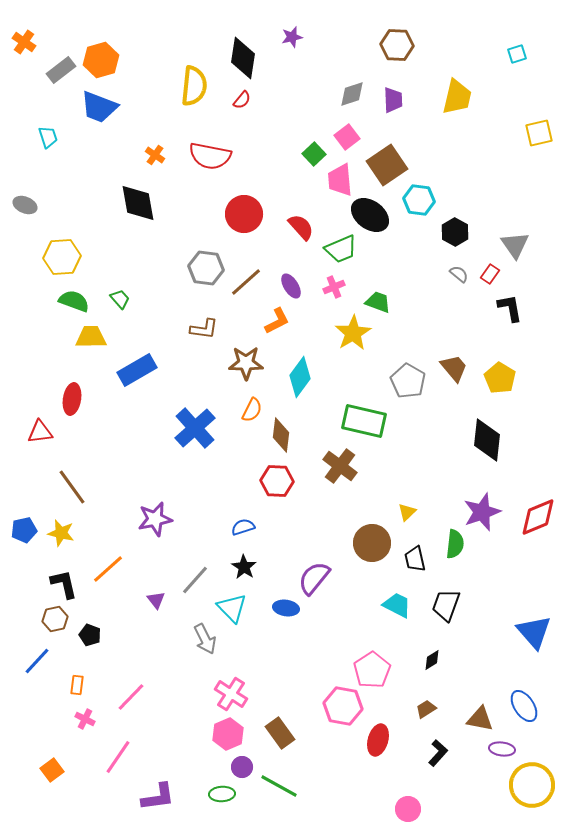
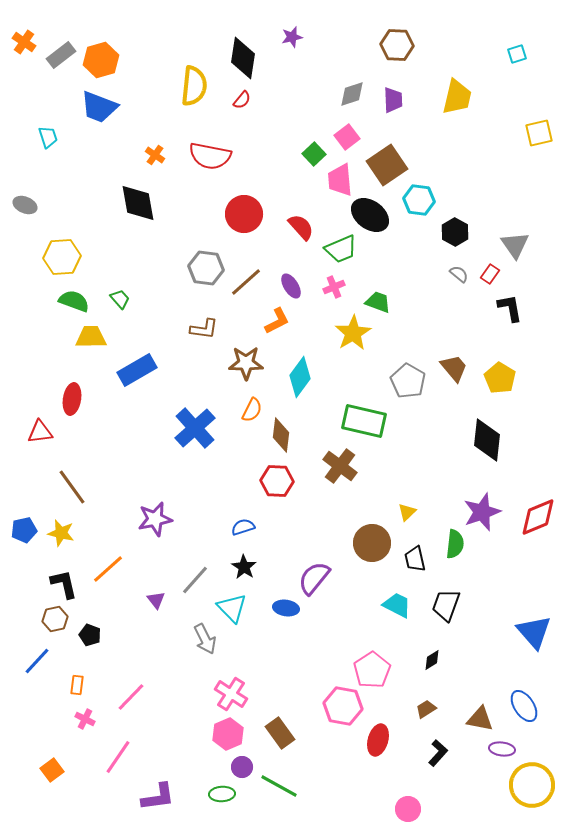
gray rectangle at (61, 70): moved 15 px up
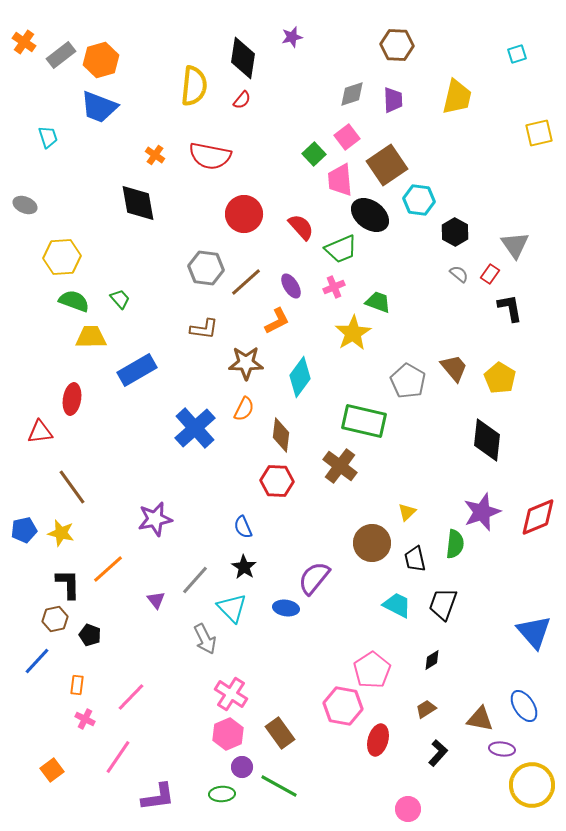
orange semicircle at (252, 410): moved 8 px left, 1 px up
blue semicircle at (243, 527): rotated 95 degrees counterclockwise
black L-shape at (64, 584): moved 4 px right; rotated 12 degrees clockwise
black trapezoid at (446, 605): moved 3 px left, 1 px up
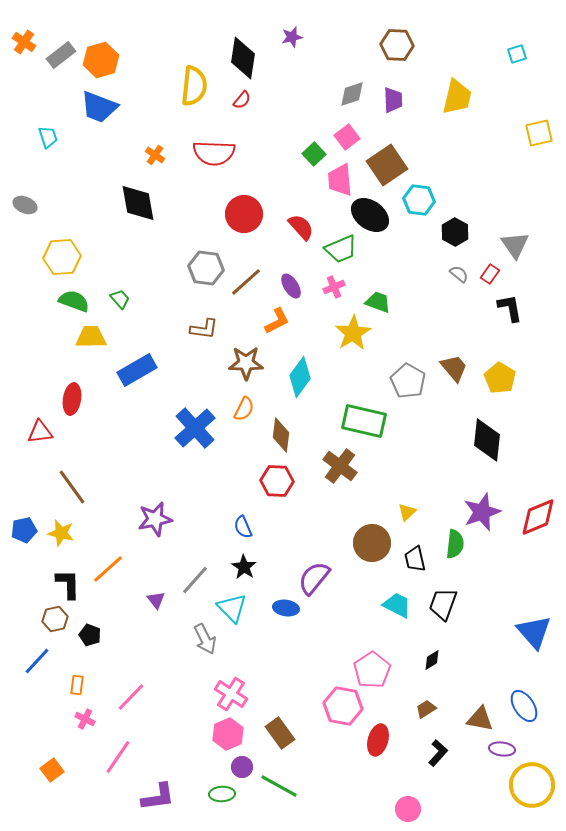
red semicircle at (210, 156): moved 4 px right, 3 px up; rotated 9 degrees counterclockwise
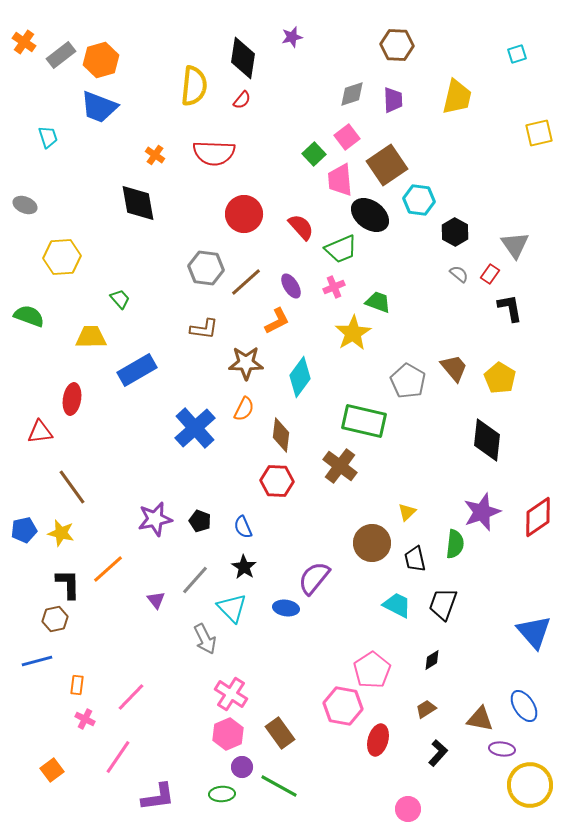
green semicircle at (74, 301): moved 45 px left, 15 px down
red diamond at (538, 517): rotated 12 degrees counterclockwise
black pentagon at (90, 635): moved 110 px right, 114 px up
blue line at (37, 661): rotated 32 degrees clockwise
yellow circle at (532, 785): moved 2 px left
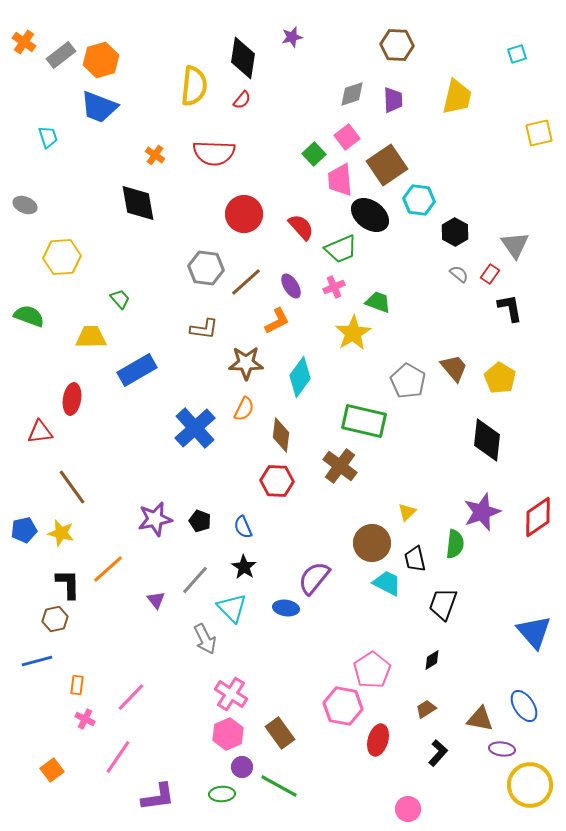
cyan trapezoid at (397, 605): moved 10 px left, 22 px up
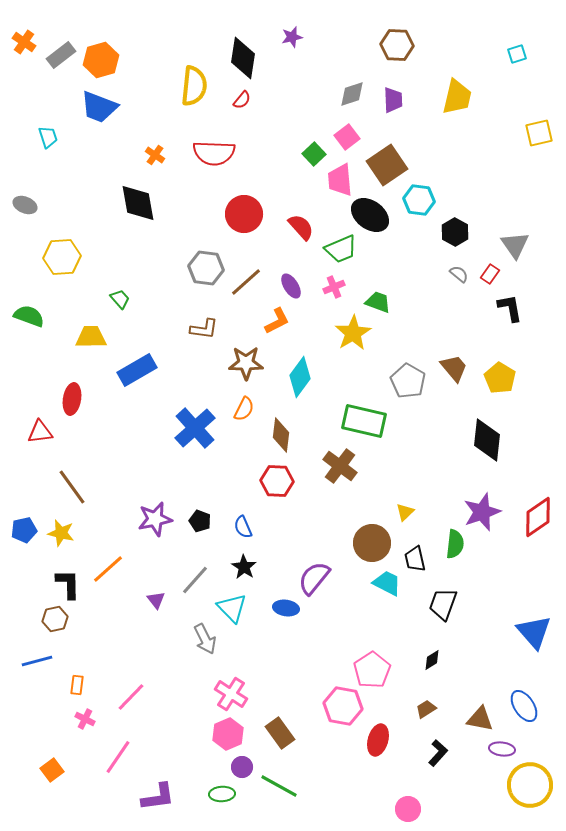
yellow triangle at (407, 512): moved 2 px left
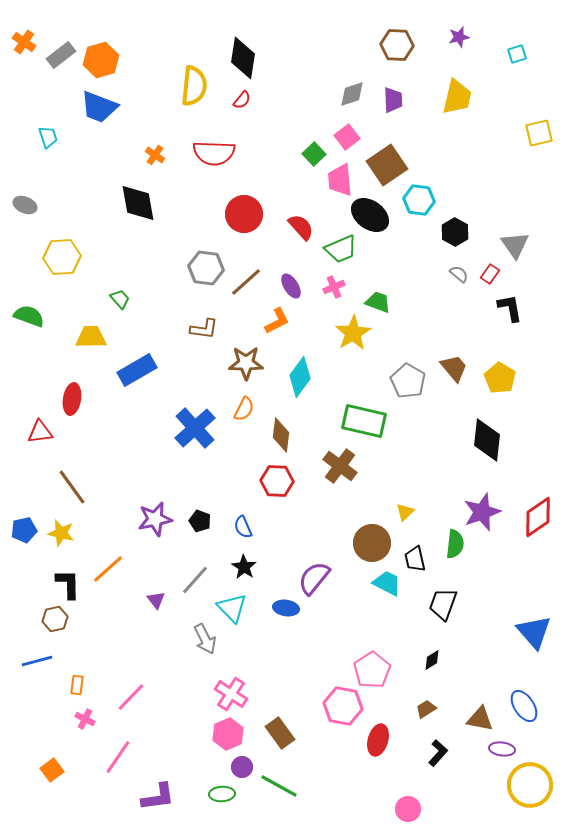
purple star at (292, 37): moved 167 px right
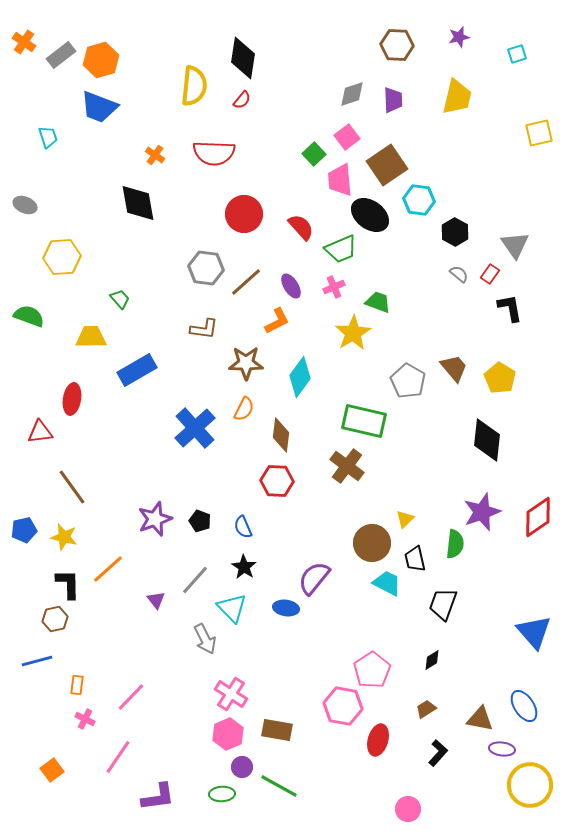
brown cross at (340, 466): moved 7 px right
yellow triangle at (405, 512): moved 7 px down
purple star at (155, 519): rotated 8 degrees counterclockwise
yellow star at (61, 533): moved 3 px right, 4 px down
brown rectangle at (280, 733): moved 3 px left, 3 px up; rotated 44 degrees counterclockwise
